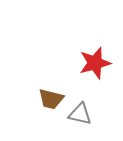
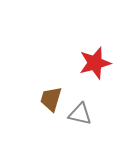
brown trapezoid: rotated 92 degrees clockwise
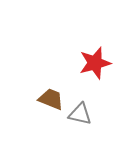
brown trapezoid: rotated 96 degrees clockwise
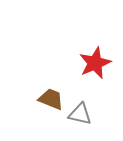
red star: rotated 8 degrees counterclockwise
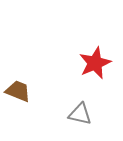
brown trapezoid: moved 33 px left, 8 px up
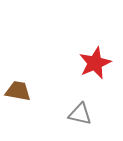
brown trapezoid: rotated 12 degrees counterclockwise
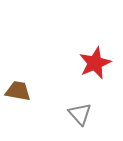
gray triangle: rotated 35 degrees clockwise
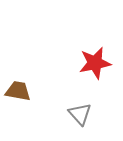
red star: rotated 12 degrees clockwise
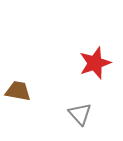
red star: rotated 8 degrees counterclockwise
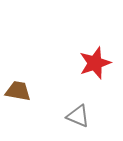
gray triangle: moved 2 px left, 2 px down; rotated 25 degrees counterclockwise
